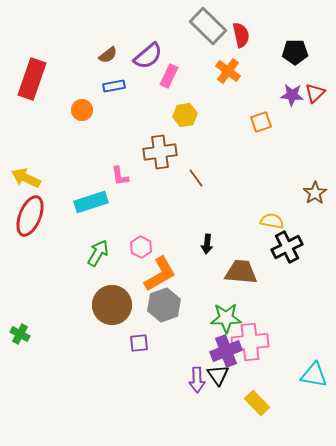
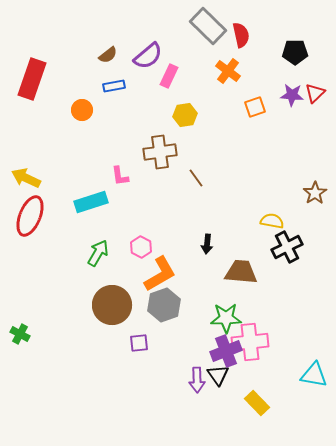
orange square: moved 6 px left, 15 px up
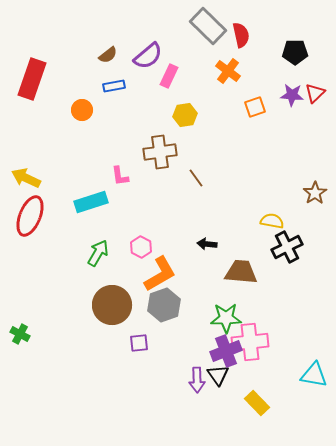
black arrow: rotated 90 degrees clockwise
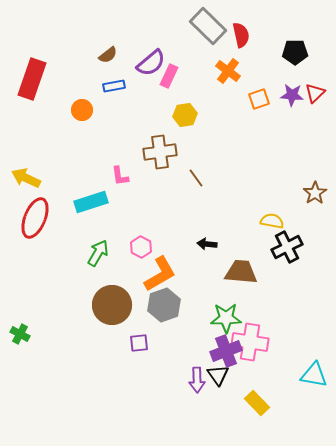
purple semicircle: moved 3 px right, 7 px down
orange square: moved 4 px right, 8 px up
red ellipse: moved 5 px right, 2 px down
pink cross: rotated 15 degrees clockwise
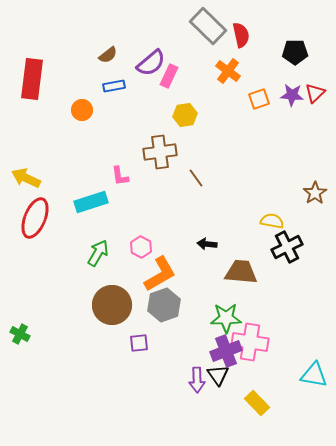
red rectangle: rotated 12 degrees counterclockwise
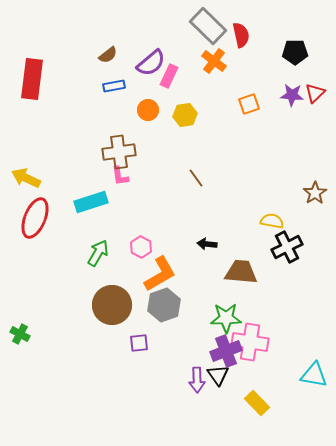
orange cross: moved 14 px left, 10 px up
orange square: moved 10 px left, 5 px down
orange circle: moved 66 px right
brown cross: moved 41 px left
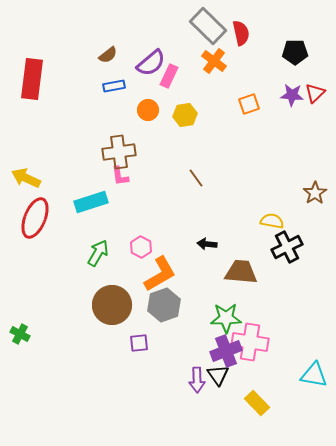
red semicircle: moved 2 px up
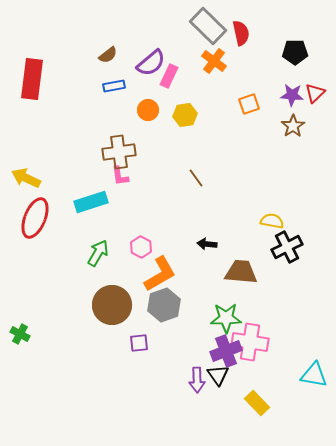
brown star: moved 22 px left, 67 px up
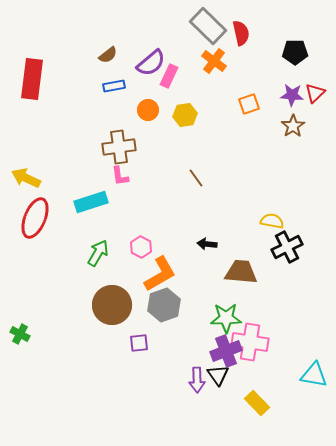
brown cross: moved 5 px up
